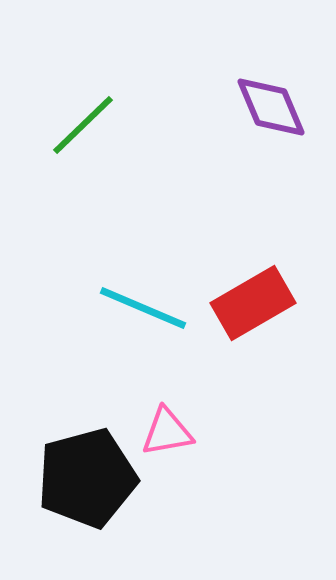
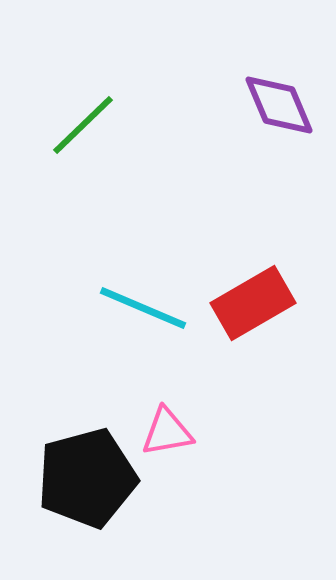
purple diamond: moved 8 px right, 2 px up
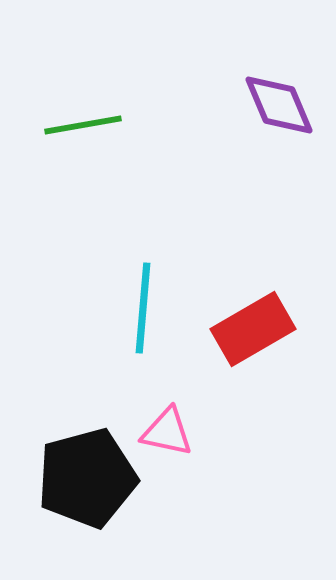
green line: rotated 34 degrees clockwise
red rectangle: moved 26 px down
cyan line: rotated 72 degrees clockwise
pink triangle: rotated 22 degrees clockwise
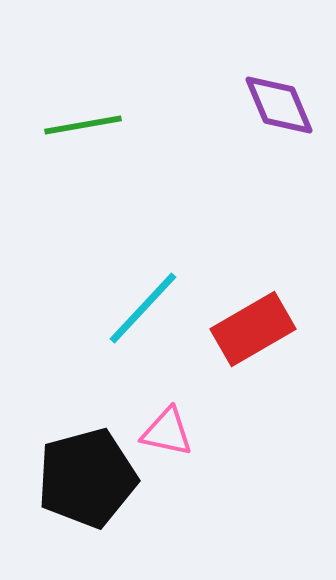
cyan line: rotated 38 degrees clockwise
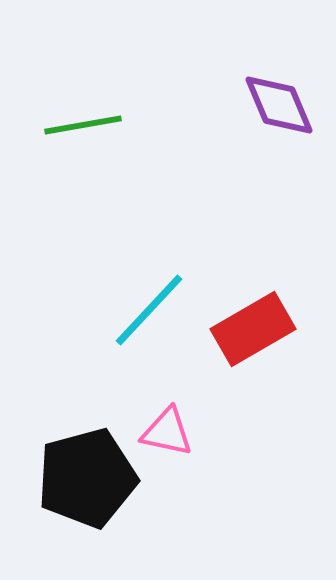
cyan line: moved 6 px right, 2 px down
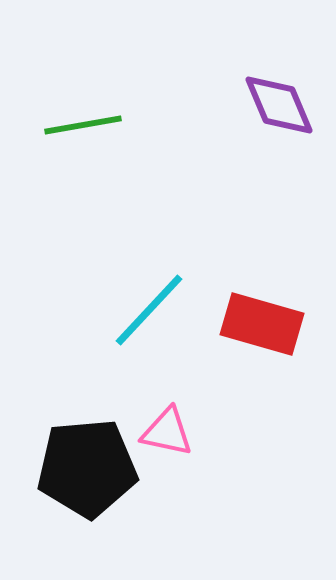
red rectangle: moved 9 px right, 5 px up; rotated 46 degrees clockwise
black pentagon: moved 10 px up; rotated 10 degrees clockwise
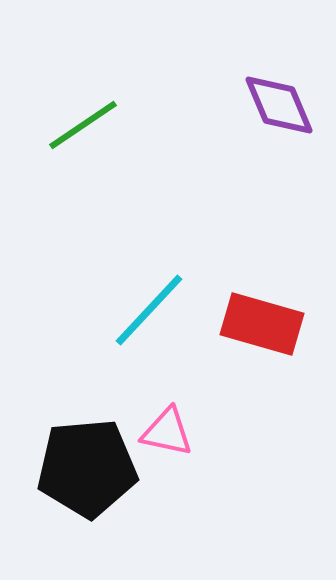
green line: rotated 24 degrees counterclockwise
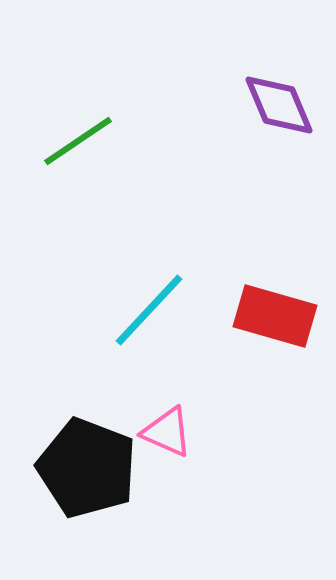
green line: moved 5 px left, 16 px down
red rectangle: moved 13 px right, 8 px up
pink triangle: rotated 12 degrees clockwise
black pentagon: rotated 26 degrees clockwise
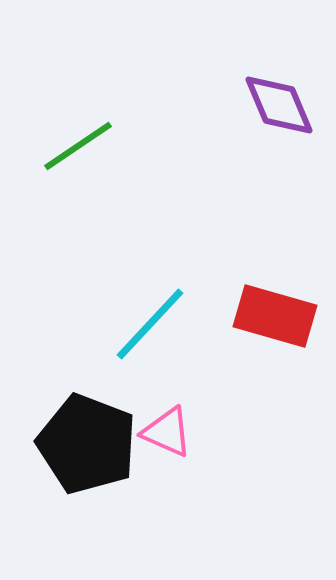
green line: moved 5 px down
cyan line: moved 1 px right, 14 px down
black pentagon: moved 24 px up
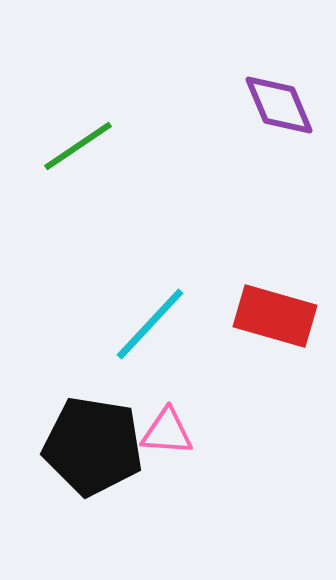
pink triangle: rotated 20 degrees counterclockwise
black pentagon: moved 6 px right, 2 px down; rotated 12 degrees counterclockwise
